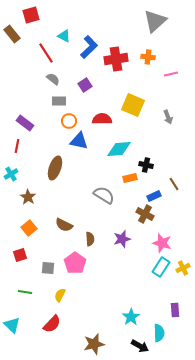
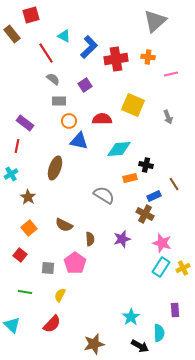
red square at (20, 255): rotated 32 degrees counterclockwise
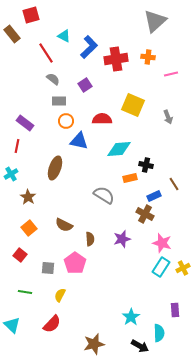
orange circle at (69, 121): moved 3 px left
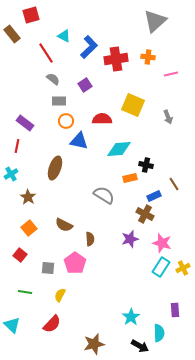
purple star at (122, 239): moved 8 px right
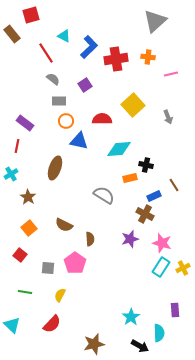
yellow square at (133, 105): rotated 25 degrees clockwise
brown line at (174, 184): moved 1 px down
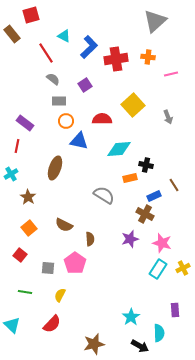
cyan rectangle at (161, 267): moved 3 px left, 2 px down
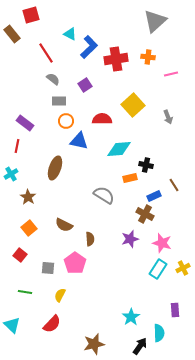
cyan triangle at (64, 36): moved 6 px right, 2 px up
black arrow at (140, 346): rotated 84 degrees counterclockwise
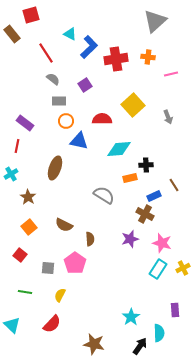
black cross at (146, 165): rotated 16 degrees counterclockwise
orange square at (29, 228): moved 1 px up
brown star at (94, 344): rotated 25 degrees clockwise
